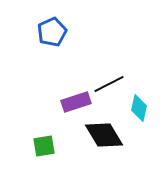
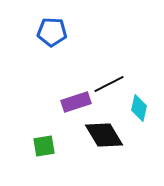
blue pentagon: rotated 28 degrees clockwise
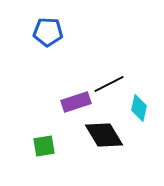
blue pentagon: moved 4 px left
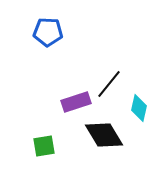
black line: rotated 24 degrees counterclockwise
